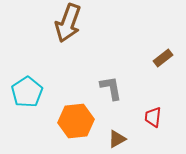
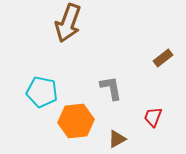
cyan pentagon: moved 15 px right; rotated 28 degrees counterclockwise
red trapezoid: rotated 15 degrees clockwise
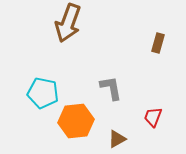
brown rectangle: moved 5 px left, 15 px up; rotated 36 degrees counterclockwise
cyan pentagon: moved 1 px right, 1 px down
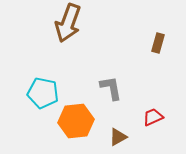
red trapezoid: rotated 45 degrees clockwise
brown triangle: moved 1 px right, 2 px up
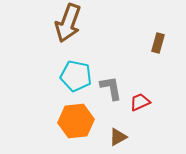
cyan pentagon: moved 33 px right, 17 px up
red trapezoid: moved 13 px left, 15 px up
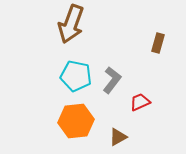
brown arrow: moved 3 px right, 1 px down
gray L-shape: moved 1 px right, 8 px up; rotated 48 degrees clockwise
